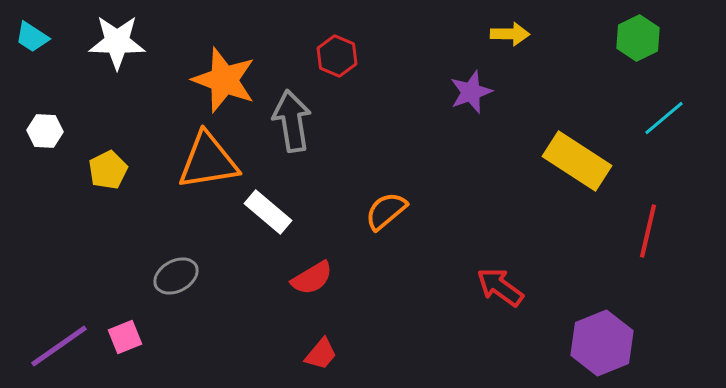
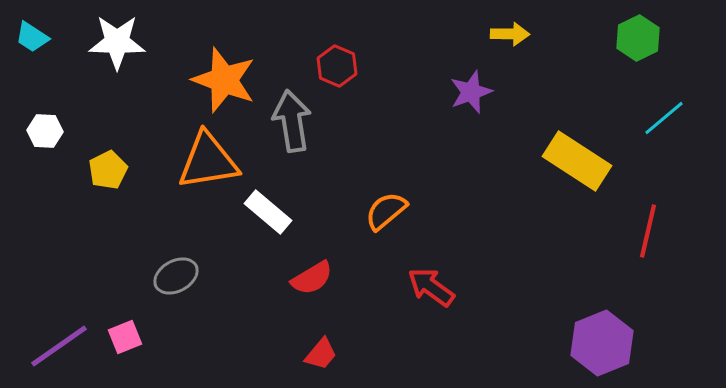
red hexagon: moved 10 px down
red arrow: moved 69 px left
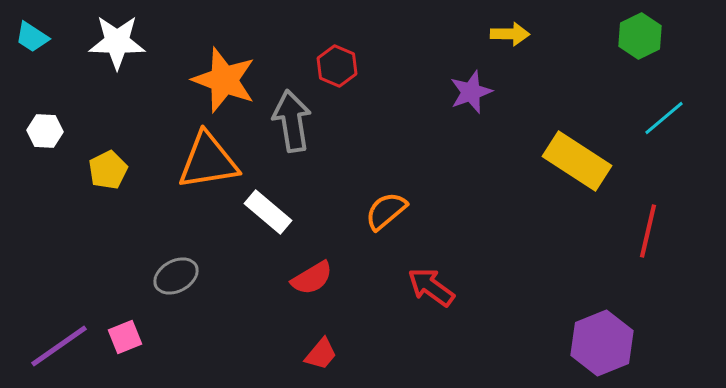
green hexagon: moved 2 px right, 2 px up
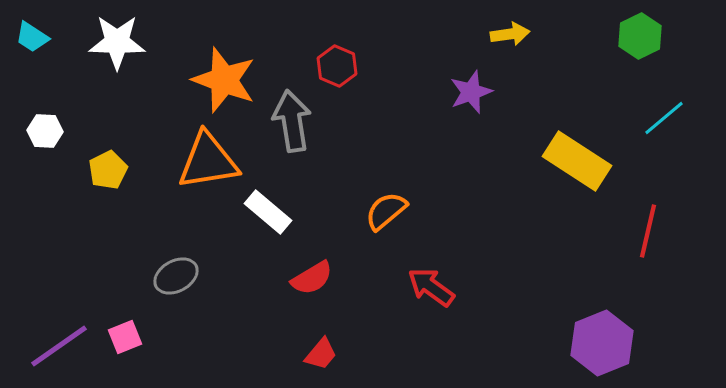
yellow arrow: rotated 9 degrees counterclockwise
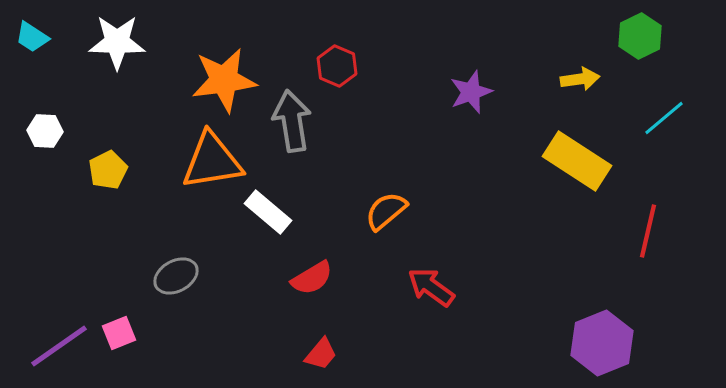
yellow arrow: moved 70 px right, 45 px down
orange star: rotated 28 degrees counterclockwise
orange triangle: moved 4 px right
pink square: moved 6 px left, 4 px up
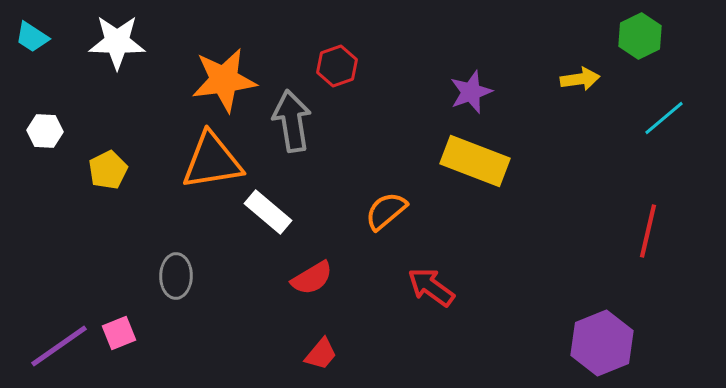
red hexagon: rotated 18 degrees clockwise
yellow rectangle: moved 102 px left; rotated 12 degrees counterclockwise
gray ellipse: rotated 60 degrees counterclockwise
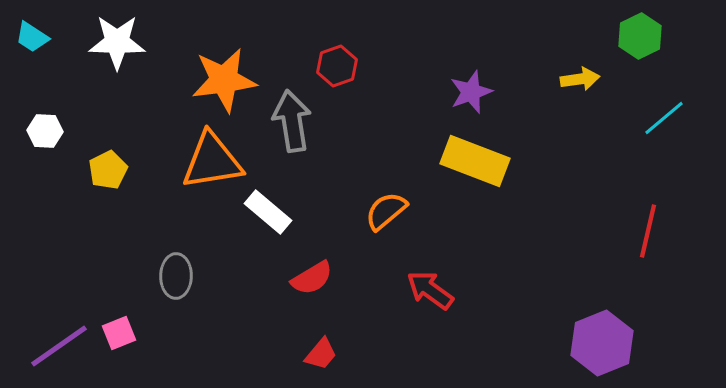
red arrow: moved 1 px left, 3 px down
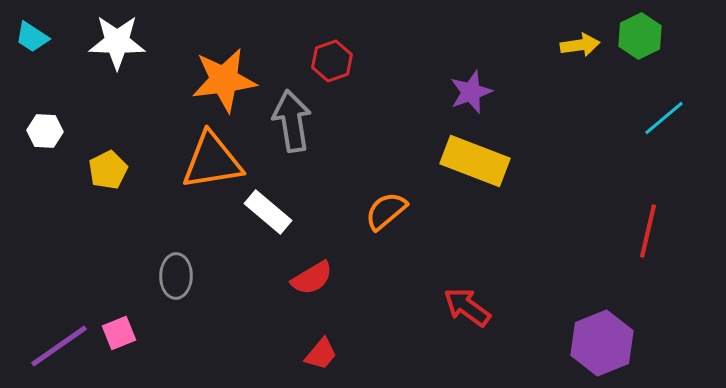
red hexagon: moved 5 px left, 5 px up
yellow arrow: moved 34 px up
red arrow: moved 37 px right, 17 px down
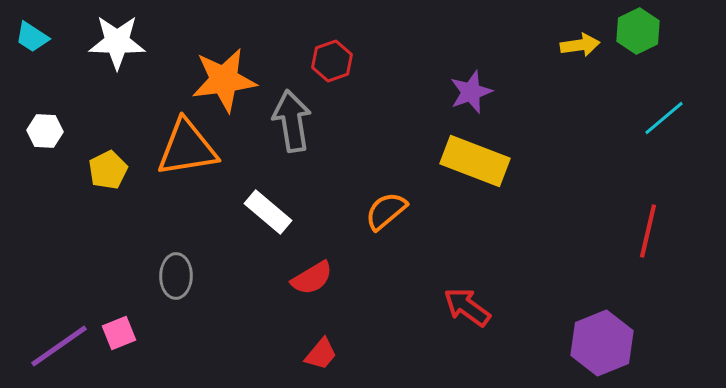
green hexagon: moved 2 px left, 5 px up
orange triangle: moved 25 px left, 13 px up
